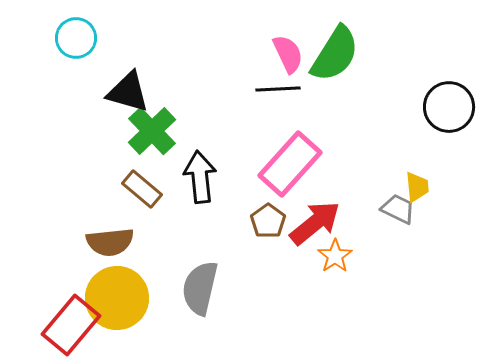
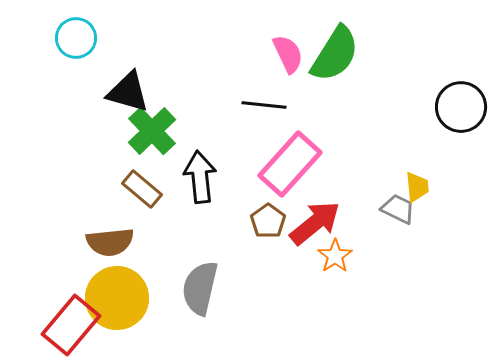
black line: moved 14 px left, 16 px down; rotated 9 degrees clockwise
black circle: moved 12 px right
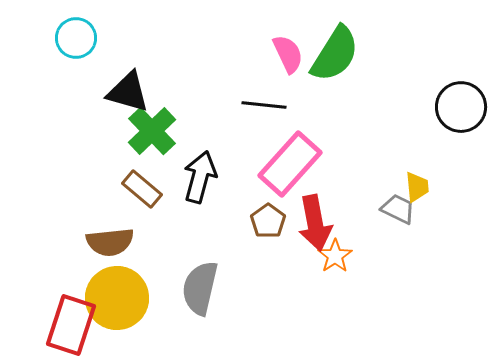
black arrow: rotated 21 degrees clockwise
red arrow: rotated 118 degrees clockwise
red rectangle: rotated 22 degrees counterclockwise
